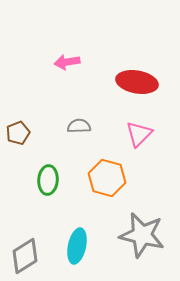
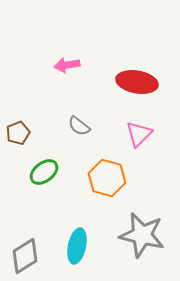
pink arrow: moved 3 px down
gray semicircle: rotated 140 degrees counterclockwise
green ellipse: moved 4 px left, 8 px up; rotated 48 degrees clockwise
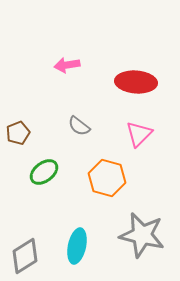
red ellipse: moved 1 px left; rotated 6 degrees counterclockwise
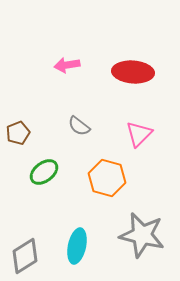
red ellipse: moved 3 px left, 10 px up
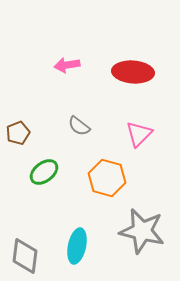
gray star: moved 4 px up
gray diamond: rotated 51 degrees counterclockwise
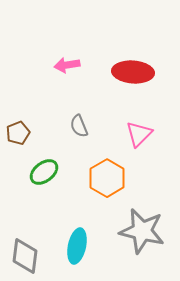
gray semicircle: rotated 30 degrees clockwise
orange hexagon: rotated 15 degrees clockwise
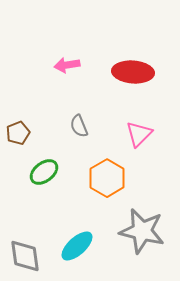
cyan ellipse: rotated 36 degrees clockwise
gray diamond: rotated 15 degrees counterclockwise
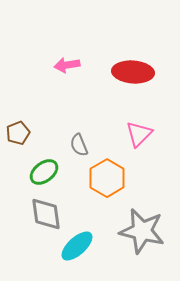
gray semicircle: moved 19 px down
gray diamond: moved 21 px right, 42 px up
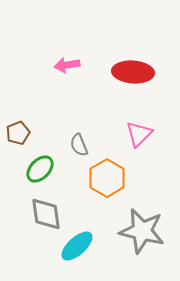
green ellipse: moved 4 px left, 3 px up; rotated 8 degrees counterclockwise
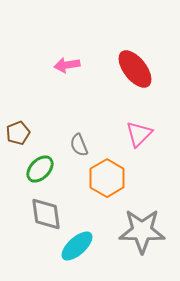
red ellipse: moved 2 px right, 3 px up; rotated 48 degrees clockwise
gray star: rotated 12 degrees counterclockwise
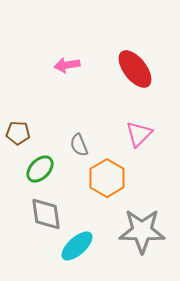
brown pentagon: rotated 25 degrees clockwise
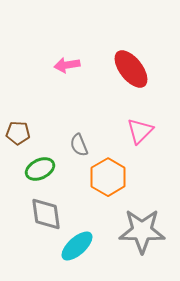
red ellipse: moved 4 px left
pink triangle: moved 1 px right, 3 px up
green ellipse: rotated 20 degrees clockwise
orange hexagon: moved 1 px right, 1 px up
